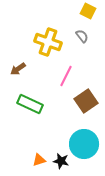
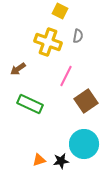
yellow square: moved 28 px left
gray semicircle: moved 4 px left; rotated 48 degrees clockwise
black star: rotated 21 degrees counterclockwise
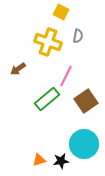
yellow square: moved 1 px right, 1 px down
green rectangle: moved 17 px right, 5 px up; rotated 65 degrees counterclockwise
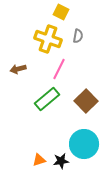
yellow cross: moved 3 px up
brown arrow: rotated 21 degrees clockwise
pink line: moved 7 px left, 7 px up
brown square: rotated 10 degrees counterclockwise
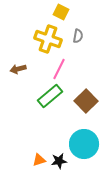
green rectangle: moved 3 px right, 3 px up
black star: moved 2 px left
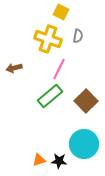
brown arrow: moved 4 px left, 1 px up
black star: rotated 14 degrees clockwise
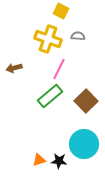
yellow square: moved 1 px up
gray semicircle: rotated 96 degrees counterclockwise
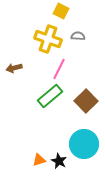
black star: rotated 21 degrees clockwise
